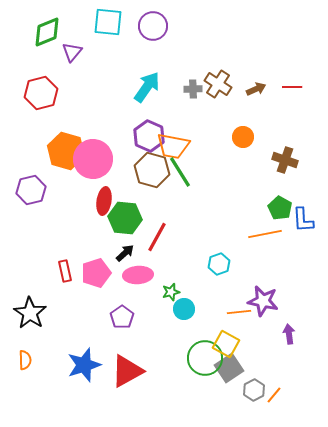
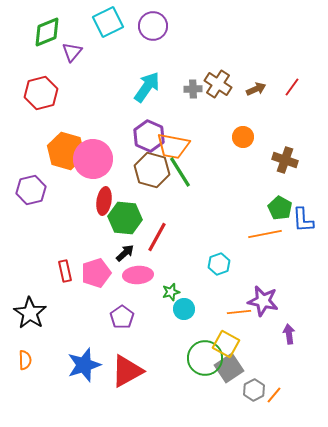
cyan square at (108, 22): rotated 32 degrees counterclockwise
red line at (292, 87): rotated 54 degrees counterclockwise
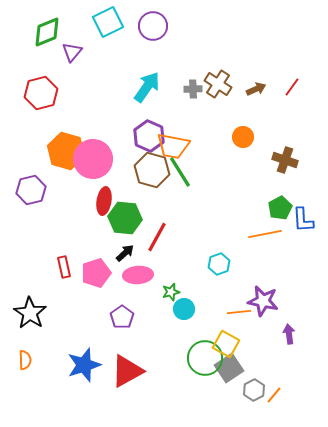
green pentagon at (280, 208): rotated 15 degrees clockwise
red rectangle at (65, 271): moved 1 px left, 4 px up
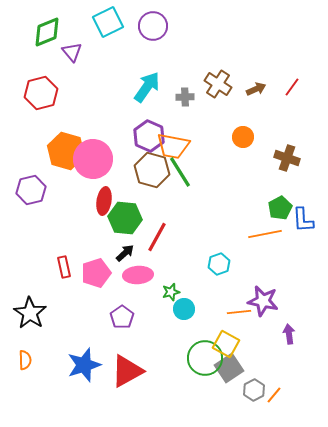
purple triangle at (72, 52): rotated 20 degrees counterclockwise
gray cross at (193, 89): moved 8 px left, 8 px down
brown cross at (285, 160): moved 2 px right, 2 px up
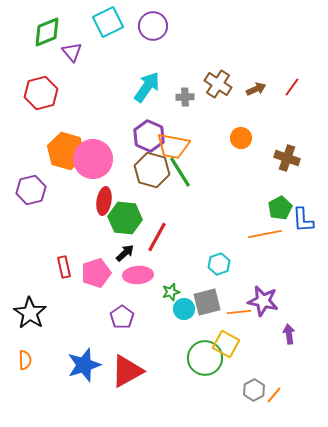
orange circle at (243, 137): moved 2 px left, 1 px down
gray square at (229, 368): moved 22 px left, 66 px up; rotated 20 degrees clockwise
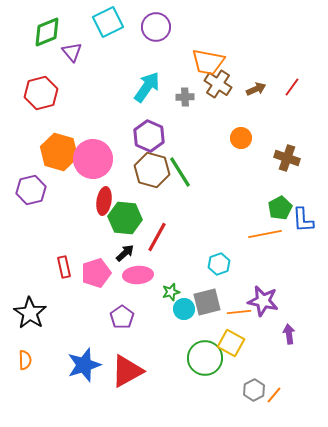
purple circle at (153, 26): moved 3 px right, 1 px down
orange trapezoid at (173, 146): moved 35 px right, 84 px up
orange hexagon at (66, 151): moved 7 px left, 1 px down
yellow square at (226, 344): moved 5 px right, 1 px up
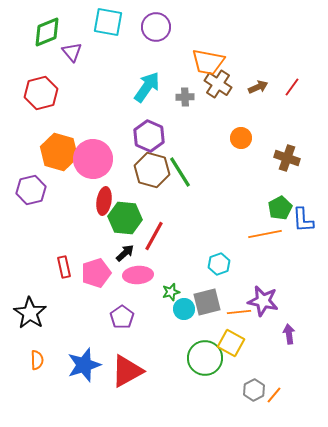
cyan square at (108, 22): rotated 36 degrees clockwise
brown arrow at (256, 89): moved 2 px right, 2 px up
red line at (157, 237): moved 3 px left, 1 px up
orange semicircle at (25, 360): moved 12 px right
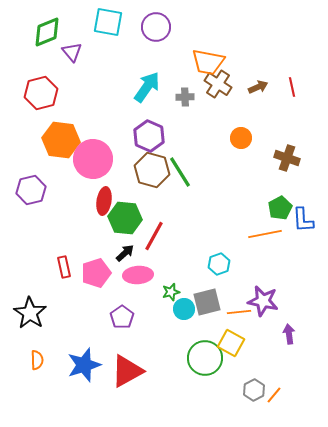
red line at (292, 87): rotated 48 degrees counterclockwise
orange hexagon at (59, 152): moved 2 px right, 12 px up; rotated 9 degrees counterclockwise
